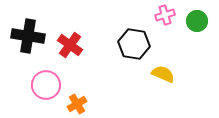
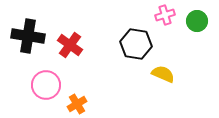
black hexagon: moved 2 px right
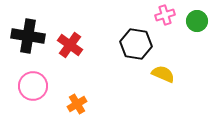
pink circle: moved 13 px left, 1 px down
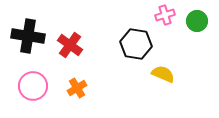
orange cross: moved 16 px up
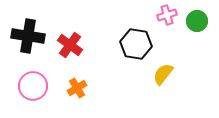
pink cross: moved 2 px right
yellow semicircle: rotated 75 degrees counterclockwise
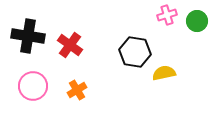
black hexagon: moved 1 px left, 8 px down
yellow semicircle: moved 1 px right, 1 px up; rotated 40 degrees clockwise
orange cross: moved 2 px down
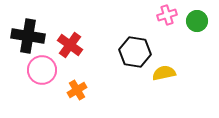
pink circle: moved 9 px right, 16 px up
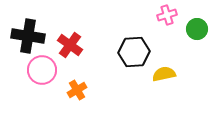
green circle: moved 8 px down
black hexagon: moved 1 px left; rotated 12 degrees counterclockwise
yellow semicircle: moved 1 px down
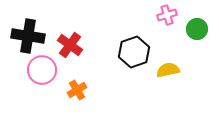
black hexagon: rotated 16 degrees counterclockwise
yellow semicircle: moved 4 px right, 4 px up
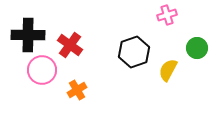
green circle: moved 19 px down
black cross: moved 1 px up; rotated 8 degrees counterclockwise
yellow semicircle: rotated 50 degrees counterclockwise
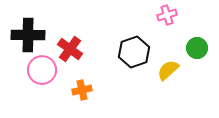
red cross: moved 4 px down
yellow semicircle: rotated 20 degrees clockwise
orange cross: moved 5 px right; rotated 18 degrees clockwise
